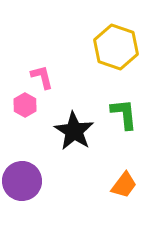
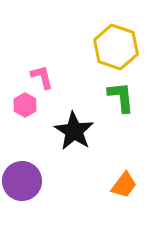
green L-shape: moved 3 px left, 17 px up
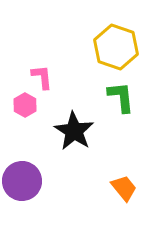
pink L-shape: rotated 8 degrees clockwise
orange trapezoid: moved 3 px down; rotated 76 degrees counterclockwise
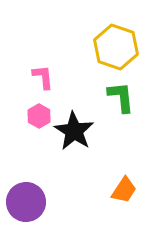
pink L-shape: moved 1 px right
pink hexagon: moved 14 px right, 11 px down
purple circle: moved 4 px right, 21 px down
orange trapezoid: moved 2 px down; rotated 72 degrees clockwise
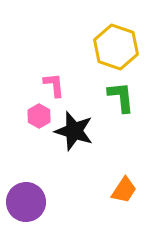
pink L-shape: moved 11 px right, 8 px down
black star: rotated 15 degrees counterclockwise
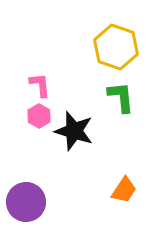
pink L-shape: moved 14 px left
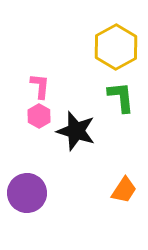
yellow hexagon: rotated 12 degrees clockwise
pink L-shape: moved 1 px down; rotated 12 degrees clockwise
black star: moved 2 px right
purple circle: moved 1 px right, 9 px up
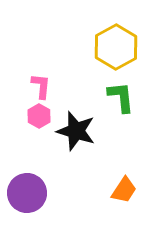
pink L-shape: moved 1 px right
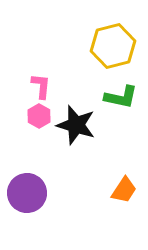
yellow hexagon: moved 3 px left, 1 px up; rotated 15 degrees clockwise
green L-shape: rotated 108 degrees clockwise
black star: moved 6 px up
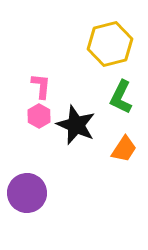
yellow hexagon: moved 3 px left, 2 px up
green L-shape: rotated 104 degrees clockwise
black star: rotated 6 degrees clockwise
orange trapezoid: moved 41 px up
